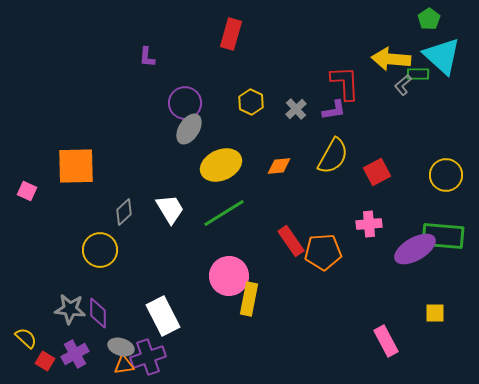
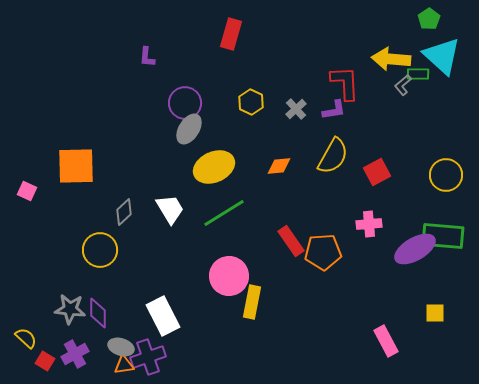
yellow ellipse at (221, 165): moved 7 px left, 2 px down
yellow rectangle at (249, 299): moved 3 px right, 3 px down
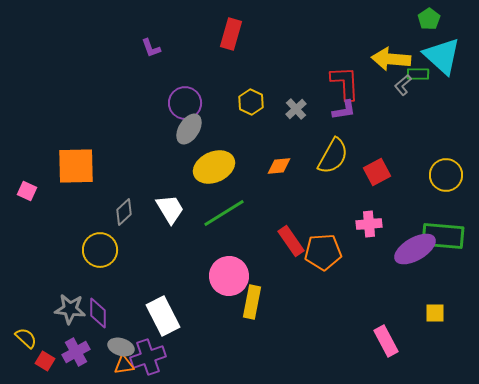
purple L-shape at (147, 57): moved 4 px right, 9 px up; rotated 25 degrees counterclockwise
purple L-shape at (334, 110): moved 10 px right
purple cross at (75, 354): moved 1 px right, 2 px up
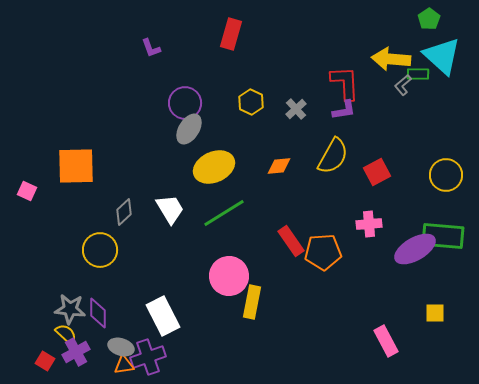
yellow semicircle at (26, 338): moved 40 px right, 4 px up
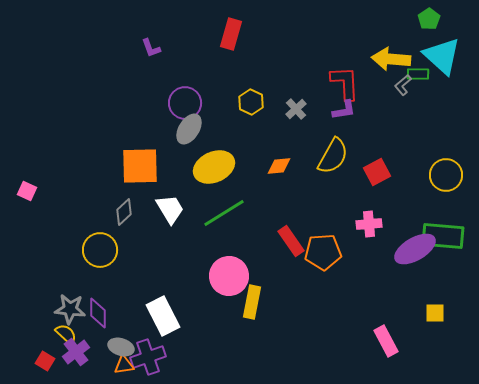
orange square at (76, 166): moved 64 px right
purple cross at (76, 352): rotated 8 degrees counterclockwise
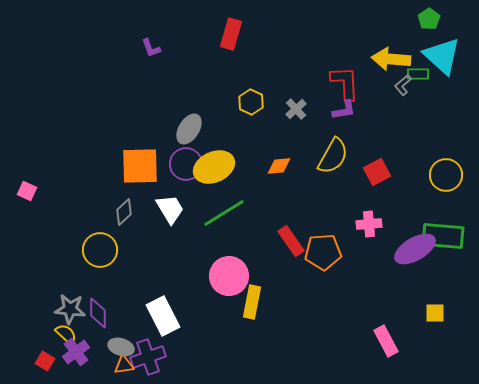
purple circle at (185, 103): moved 1 px right, 61 px down
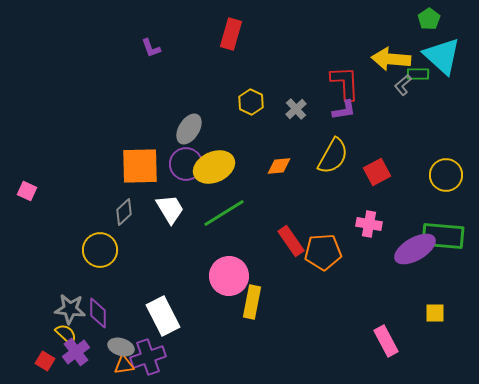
pink cross at (369, 224): rotated 15 degrees clockwise
